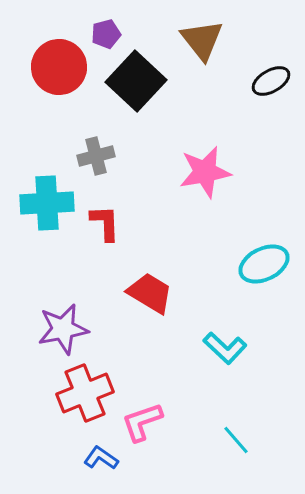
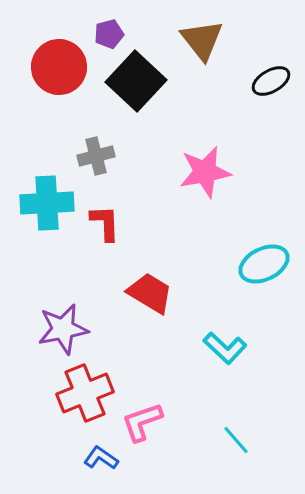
purple pentagon: moved 3 px right
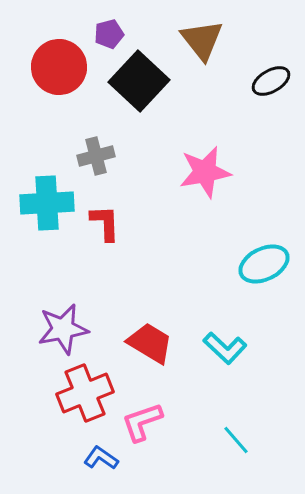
black square: moved 3 px right
red trapezoid: moved 50 px down
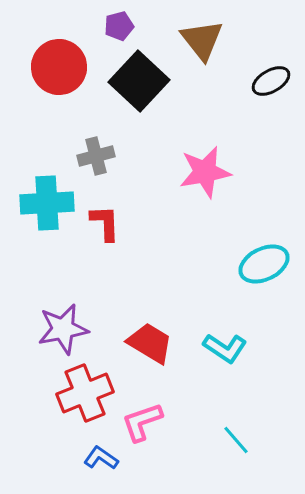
purple pentagon: moved 10 px right, 8 px up
cyan L-shape: rotated 9 degrees counterclockwise
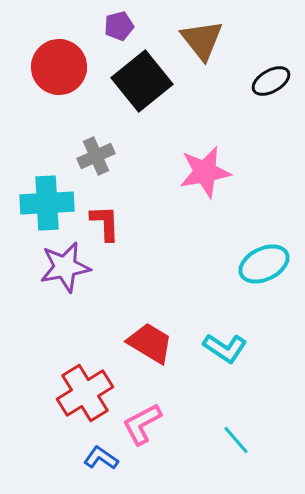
black square: moved 3 px right; rotated 8 degrees clockwise
gray cross: rotated 9 degrees counterclockwise
purple star: moved 2 px right, 62 px up
red cross: rotated 10 degrees counterclockwise
pink L-shape: moved 2 px down; rotated 9 degrees counterclockwise
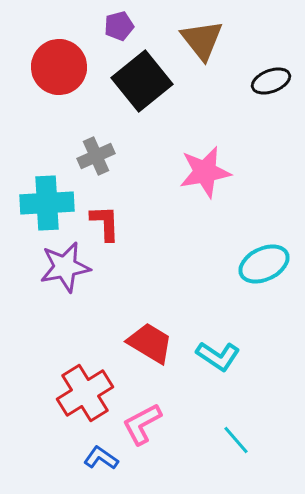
black ellipse: rotated 9 degrees clockwise
cyan L-shape: moved 7 px left, 8 px down
